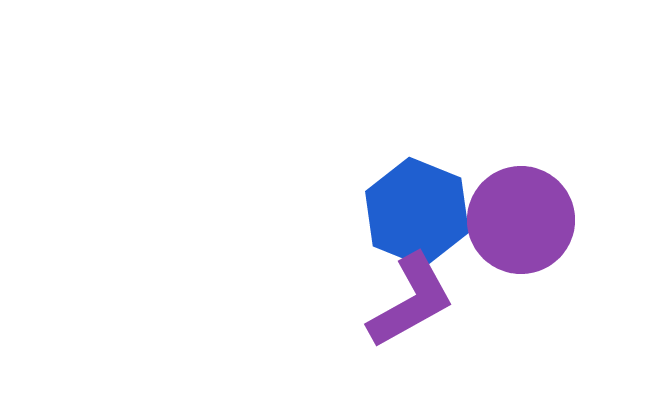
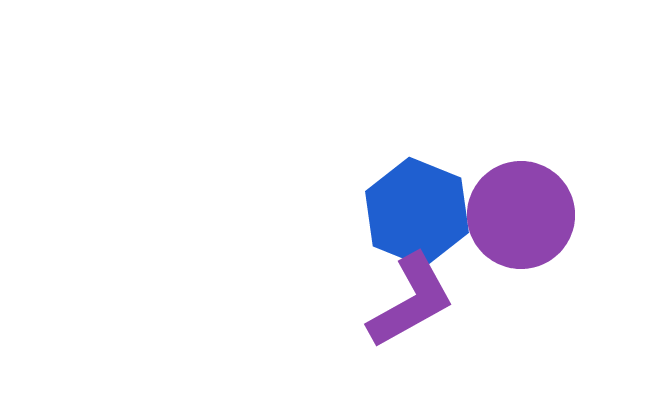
purple circle: moved 5 px up
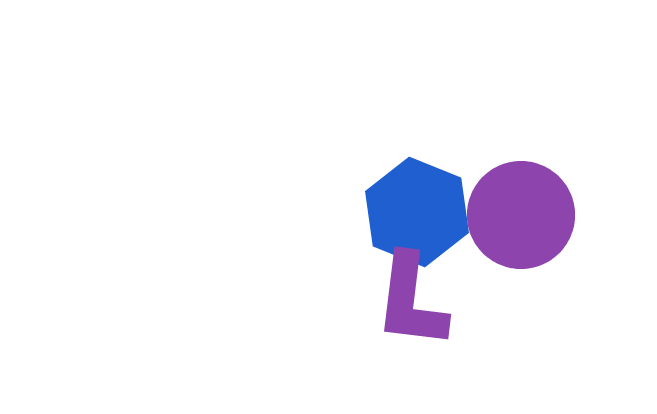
purple L-shape: rotated 126 degrees clockwise
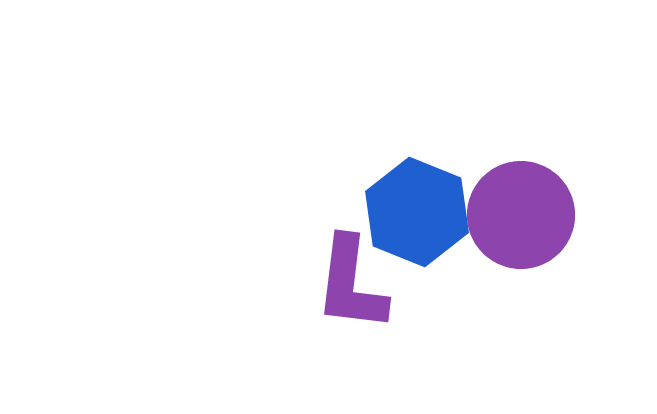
purple L-shape: moved 60 px left, 17 px up
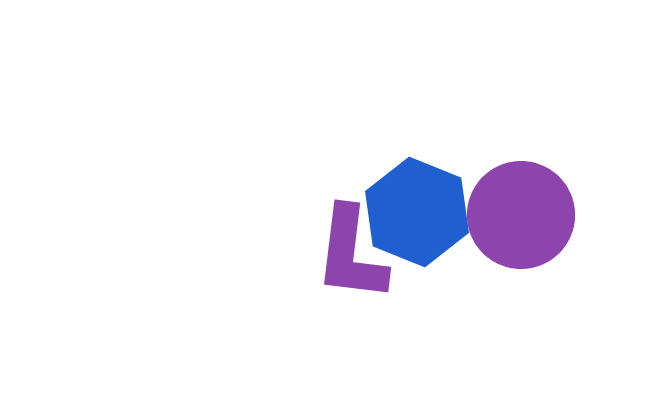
purple L-shape: moved 30 px up
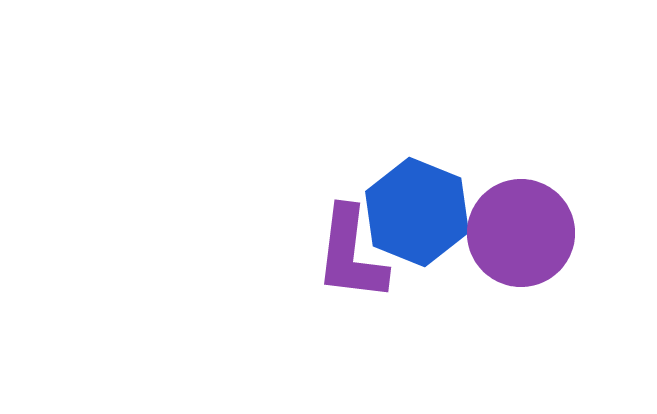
purple circle: moved 18 px down
